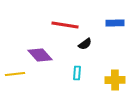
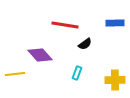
cyan rectangle: rotated 16 degrees clockwise
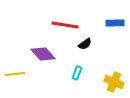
purple diamond: moved 3 px right, 1 px up
yellow cross: moved 1 px left, 2 px down; rotated 24 degrees clockwise
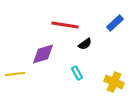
blue rectangle: rotated 42 degrees counterclockwise
purple diamond: rotated 65 degrees counterclockwise
cyan rectangle: rotated 48 degrees counterclockwise
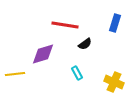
blue rectangle: rotated 30 degrees counterclockwise
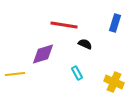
red line: moved 1 px left
black semicircle: rotated 120 degrees counterclockwise
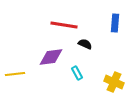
blue rectangle: rotated 12 degrees counterclockwise
purple diamond: moved 8 px right, 3 px down; rotated 10 degrees clockwise
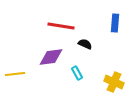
red line: moved 3 px left, 1 px down
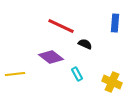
red line: rotated 16 degrees clockwise
purple diamond: rotated 45 degrees clockwise
cyan rectangle: moved 1 px down
yellow cross: moved 2 px left
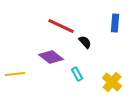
black semicircle: moved 2 px up; rotated 24 degrees clockwise
yellow cross: rotated 18 degrees clockwise
